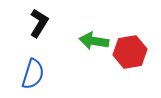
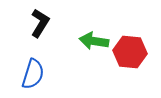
black L-shape: moved 1 px right
red hexagon: rotated 16 degrees clockwise
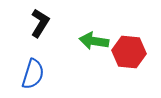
red hexagon: moved 1 px left
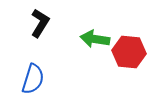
green arrow: moved 1 px right, 2 px up
blue semicircle: moved 5 px down
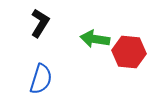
blue semicircle: moved 8 px right
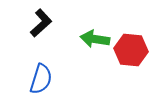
black L-shape: moved 1 px right; rotated 16 degrees clockwise
red hexagon: moved 2 px right, 2 px up
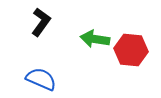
black L-shape: moved 1 px up; rotated 12 degrees counterclockwise
blue semicircle: rotated 84 degrees counterclockwise
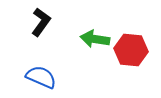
blue semicircle: moved 2 px up
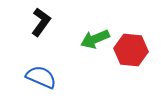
green arrow: rotated 32 degrees counterclockwise
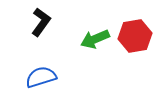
red hexagon: moved 4 px right, 14 px up; rotated 16 degrees counterclockwise
blue semicircle: rotated 40 degrees counterclockwise
